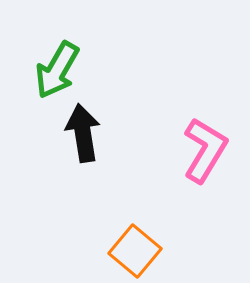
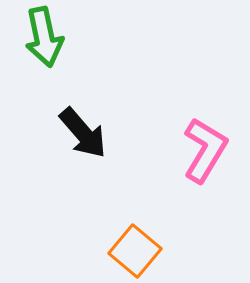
green arrow: moved 13 px left, 33 px up; rotated 42 degrees counterclockwise
black arrow: rotated 148 degrees clockwise
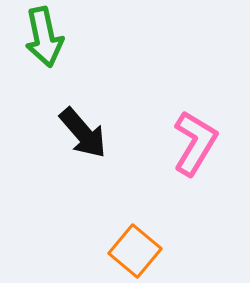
pink L-shape: moved 10 px left, 7 px up
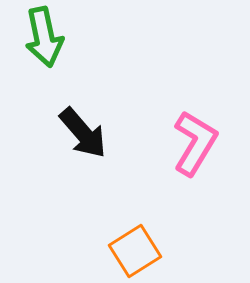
orange square: rotated 18 degrees clockwise
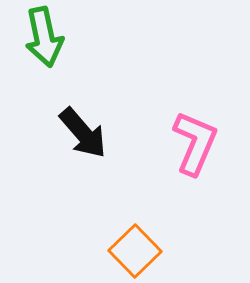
pink L-shape: rotated 8 degrees counterclockwise
orange square: rotated 12 degrees counterclockwise
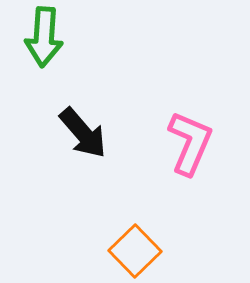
green arrow: rotated 16 degrees clockwise
pink L-shape: moved 5 px left
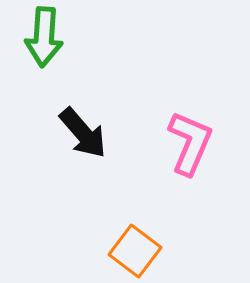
orange square: rotated 9 degrees counterclockwise
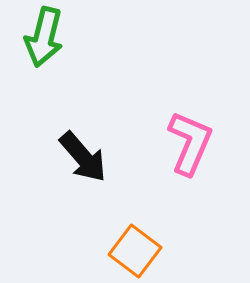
green arrow: rotated 10 degrees clockwise
black arrow: moved 24 px down
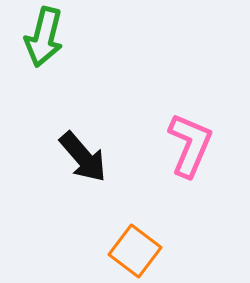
pink L-shape: moved 2 px down
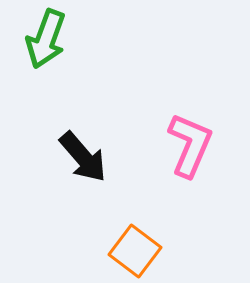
green arrow: moved 2 px right, 2 px down; rotated 6 degrees clockwise
